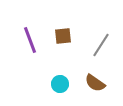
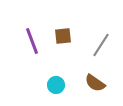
purple line: moved 2 px right, 1 px down
cyan circle: moved 4 px left, 1 px down
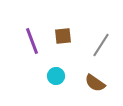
cyan circle: moved 9 px up
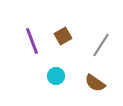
brown square: rotated 24 degrees counterclockwise
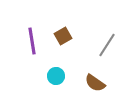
purple line: rotated 12 degrees clockwise
gray line: moved 6 px right
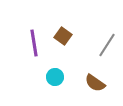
brown square: rotated 24 degrees counterclockwise
purple line: moved 2 px right, 2 px down
cyan circle: moved 1 px left, 1 px down
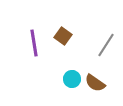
gray line: moved 1 px left
cyan circle: moved 17 px right, 2 px down
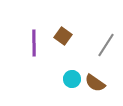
purple line: rotated 8 degrees clockwise
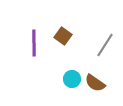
gray line: moved 1 px left
